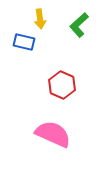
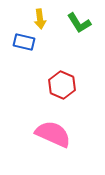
green L-shape: moved 2 px up; rotated 80 degrees counterclockwise
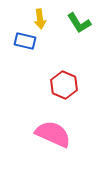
blue rectangle: moved 1 px right, 1 px up
red hexagon: moved 2 px right
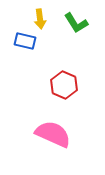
green L-shape: moved 3 px left
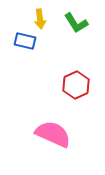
red hexagon: moved 12 px right; rotated 12 degrees clockwise
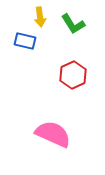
yellow arrow: moved 2 px up
green L-shape: moved 3 px left, 1 px down
red hexagon: moved 3 px left, 10 px up
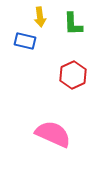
green L-shape: rotated 30 degrees clockwise
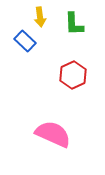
green L-shape: moved 1 px right
blue rectangle: rotated 30 degrees clockwise
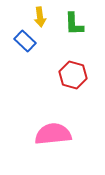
red hexagon: rotated 20 degrees counterclockwise
pink semicircle: rotated 30 degrees counterclockwise
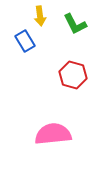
yellow arrow: moved 1 px up
green L-shape: moved 1 px right; rotated 25 degrees counterclockwise
blue rectangle: rotated 15 degrees clockwise
